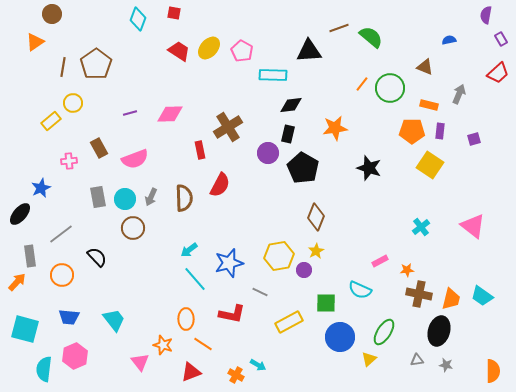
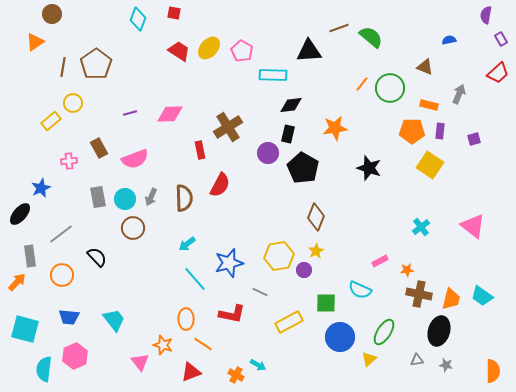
cyan arrow at (189, 250): moved 2 px left, 6 px up
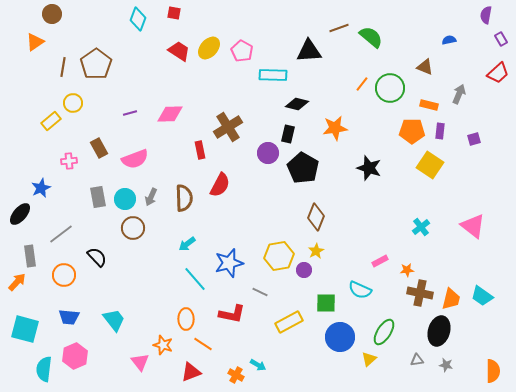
black diamond at (291, 105): moved 6 px right, 1 px up; rotated 20 degrees clockwise
orange circle at (62, 275): moved 2 px right
brown cross at (419, 294): moved 1 px right, 1 px up
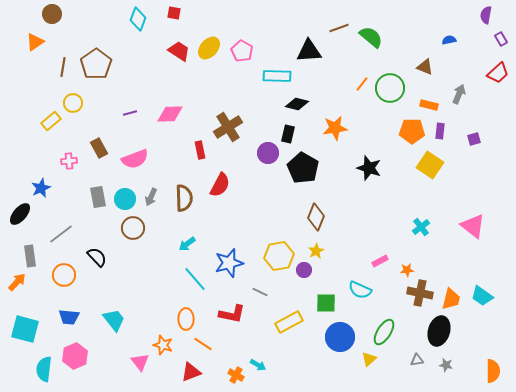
cyan rectangle at (273, 75): moved 4 px right, 1 px down
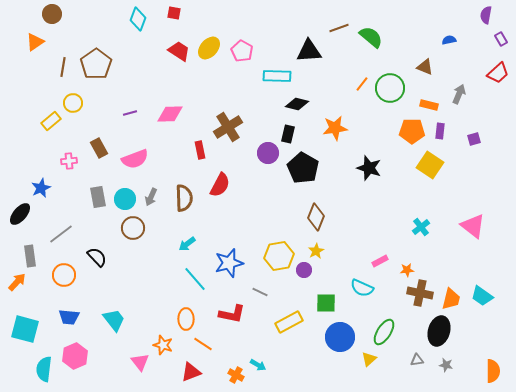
cyan semicircle at (360, 290): moved 2 px right, 2 px up
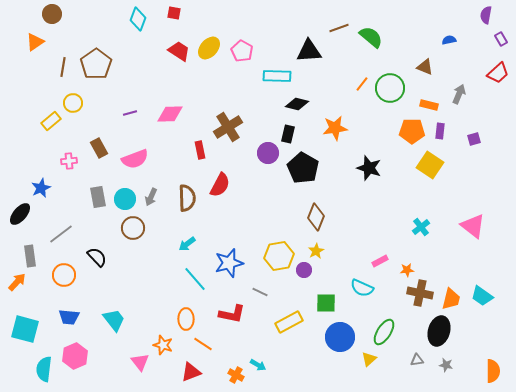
brown semicircle at (184, 198): moved 3 px right
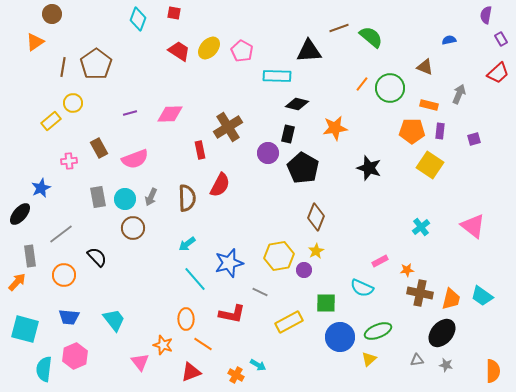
black ellipse at (439, 331): moved 3 px right, 2 px down; rotated 24 degrees clockwise
green ellipse at (384, 332): moved 6 px left, 1 px up; rotated 36 degrees clockwise
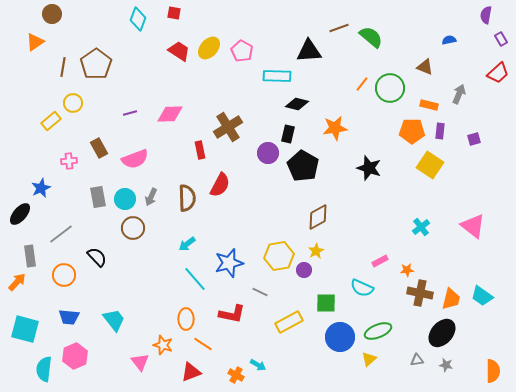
black pentagon at (303, 168): moved 2 px up
brown diamond at (316, 217): moved 2 px right; rotated 40 degrees clockwise
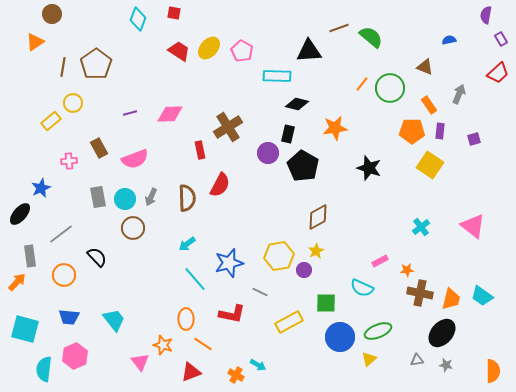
orange rectangle at (429, 105): rotated 42 degrees clockwise
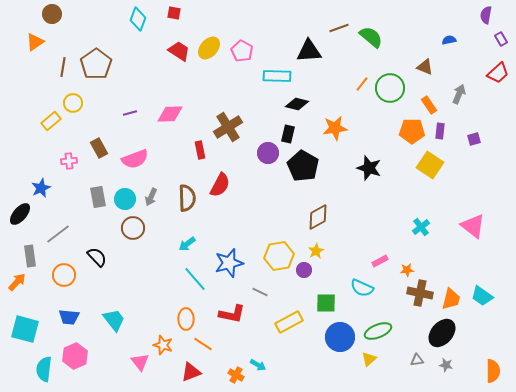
gray line at (61, 234): moved 3 px left
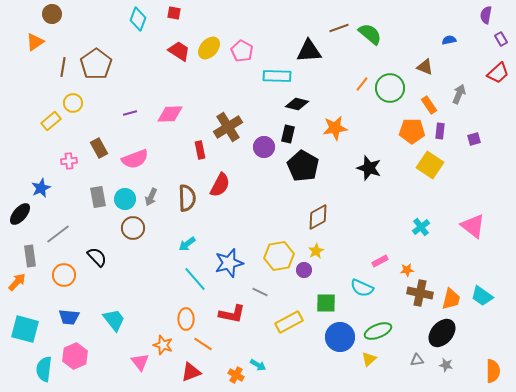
green semicircle at (371, 37): moved 1 px left, 3 px up
purple circle at (268, 153): moved 4 px left, 6 px up
